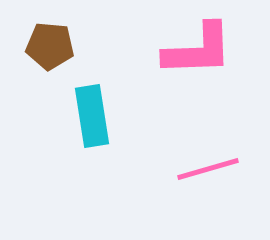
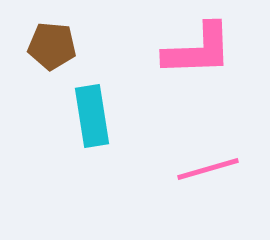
brown pentagon: moved 2 px right
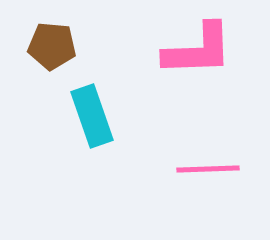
cyan rectangle: rotated 10 degrees counterclockwise
pink line: rotated 14 degrees clockwise
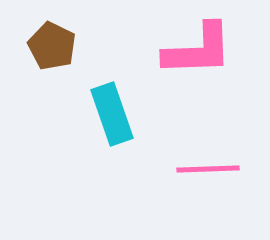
brown pentagon: rotated 21 degrees clockwise
cyan rectangle: moved 20 px right, 2 px up
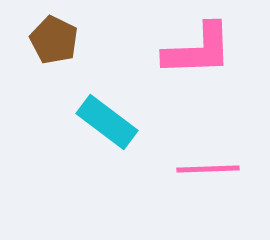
brown pentagon: moved 2 px right, 6 px up
cyan rectangle: moved 5 px left, 8 px down; rotated 34 degrees counterclockwise
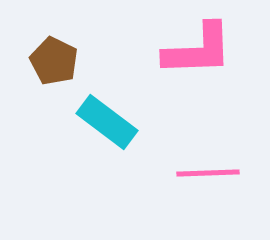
brown pentagon: moved 21 px down
pink line: moved 4 px down
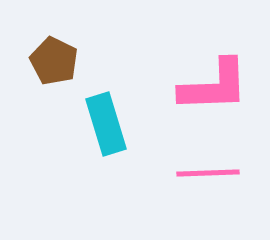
pink L-shape: moved 16 px right, 36 px down
cyan rectangle: moved 1 px left, 2 px down; rotated 36 degrees clockwise
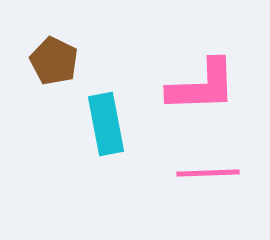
pink L-shape: moved 12 px left
cyan rectangle: rotated 6 degrees clockwise
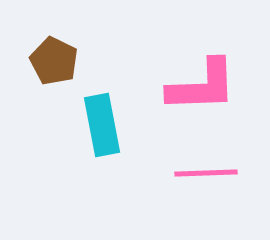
cyan rectangle: moved 4 px left, 1 px down
pink line: moved 2 px left
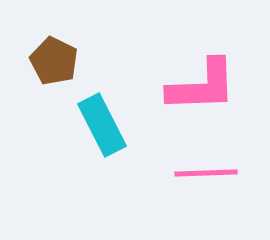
cyan rectangle: rotated 16 degrees counterclockwise
